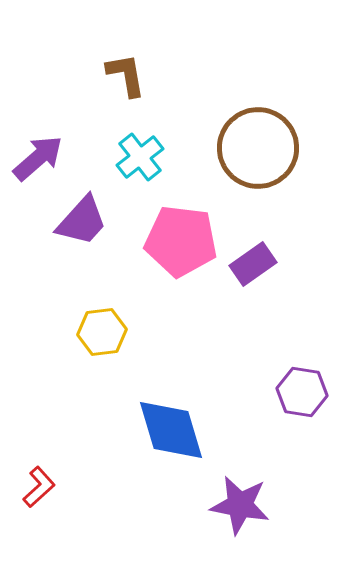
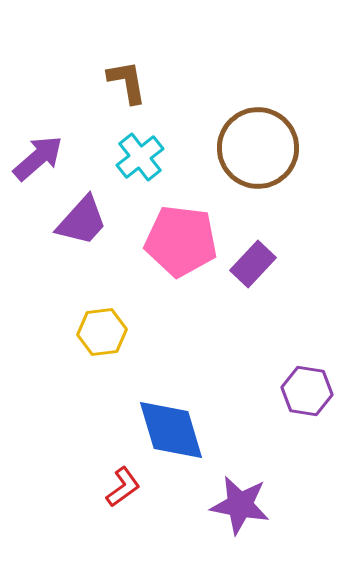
brown L-shape: moved 1 px right, 7 px down
purple rectangle: rotated 12 degrees counterclockwise
purple hexagon: moved 5 px right, 1 px up
red L-shape: moved 84 px right; rotated 6 degrees clockwise
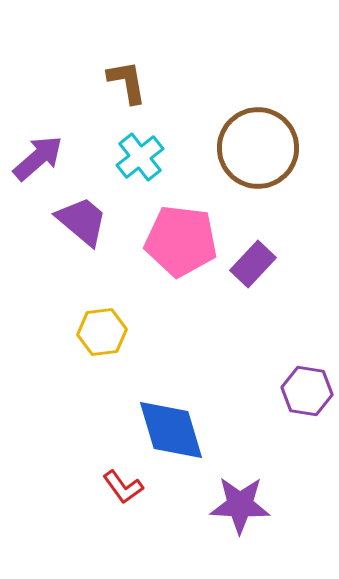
purple trapezoid: rotated 92 degrees counterclockwise
red L-shape: rotated 90 degrees clockwise
purple star: rotated 8 degrees counterclockwise
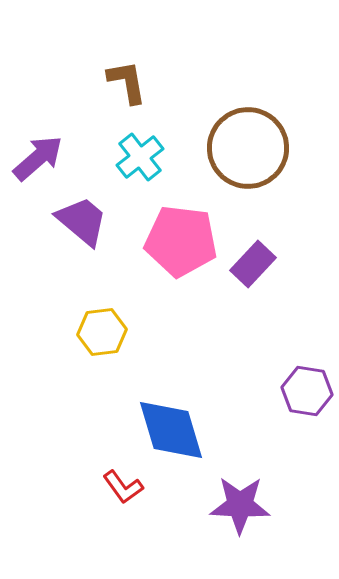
brown circle: moved 10 px left
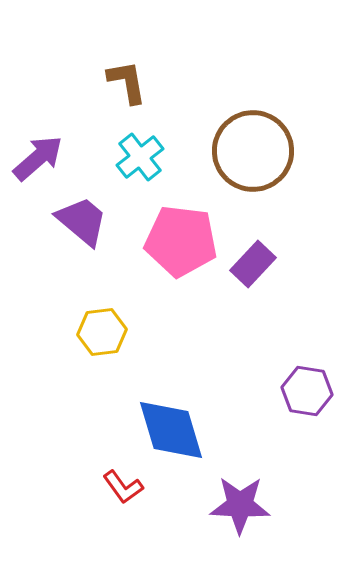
brown circle: moved 5 px right, 3 px down
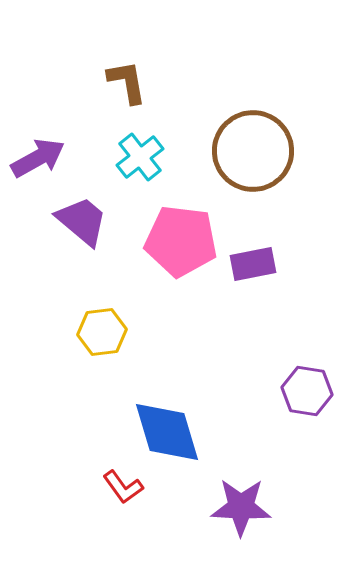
purple arrow: rotated 12 degrees clockwise
purple rectangle: rotated 36 degrees clockwise
blue diamond: moved 4 px left, 2 px down
purple star: moved 1 px right, 2 px down
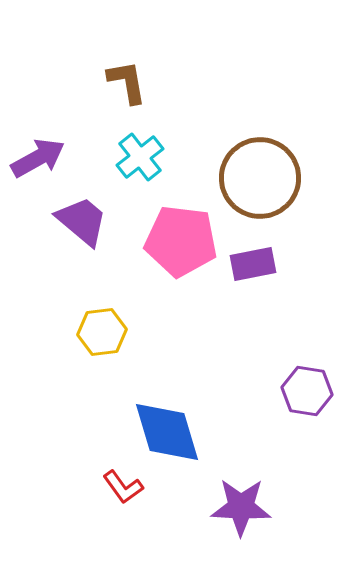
brown circle: moved 7 px right, 27 px down
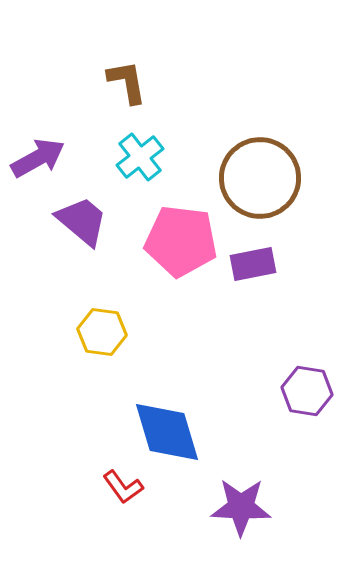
yellow hexagon: rotated 15 degrees clockwise
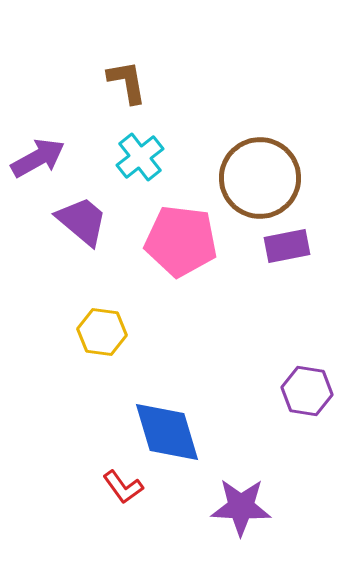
purple rectangle: moved 34 px right, 18 px up
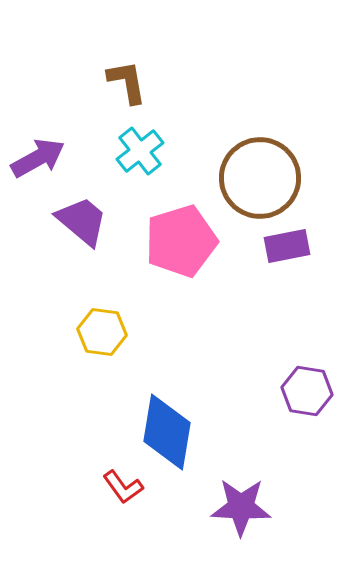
cyan cross: moved 6 px up
pink pentagon: rotated 24 degrees counterclockwise
blue diamond: rotated 26 degrees clockwise
